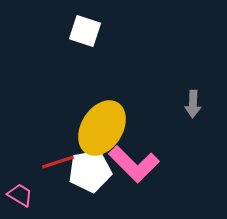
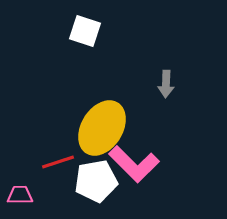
gray arrow: moved 27 px left, 20 px up
white pentagon: moved 6 px right, 10 px down
pink trapezoid: rotated 32 degrees counterclockwise
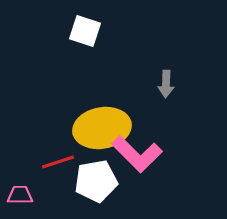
yellow ellipse: rotated 48 degrees clockwise
pink L-shape: moved 3 px right, 10 px up
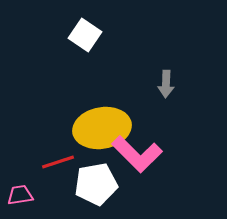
white square: moved 4 px down; rotated 16 degrees clockwise
white pentagon: moved 3 px down
pink trapezoid: rotated 8 degrees counterclockwise
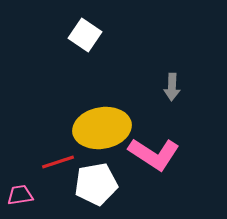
gray arrow: moved 6 px right, 3 px down
pink L-shape: moved 17 px right; rotated 12 degrees counterclockwise
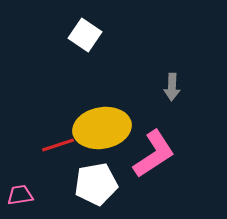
pink L-shape: rotated 66 degrees counterclockwise
red line: moved 17 px up
